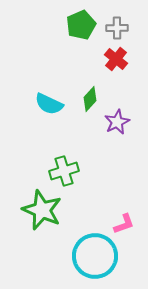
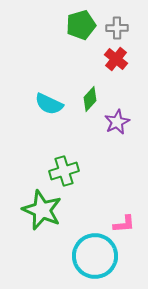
green pentagon: rotated 8 degrees clockwise
pink L-shape: rotated 15 degrees clockwise
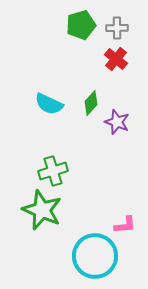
green diamond: moved 1 px right, 4 px down
purple star: rotated 25 degrees counterclockwise
green cross: moved 11 px left
pink L-shape: moved 1 px right, 1 px down
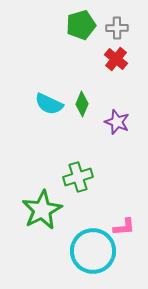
green diamond: moved 9 px left, 1 px down; rotated 20 degrees counterclockwise
green cross: moved 25 px right, 6 px down
green star: rotated 21 degrees clockwise
pink L-shape: moved 1 px left, 2 px down
cyan circle: moved 2 px left, 5 px up
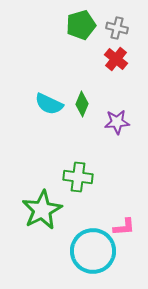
gray cross: rotated 15 degrees clockwise
purple star: rotated 25 degrees counterclockwise
green cross: rotated 24 degrees clockwise
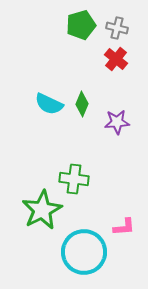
green cross: moved 4 px left, 2 px down
cyan circle: moved 9 px left, 1 px down
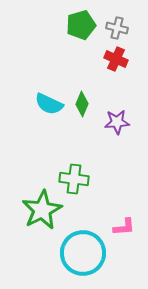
red cross: rotated 15 degrees counterclockwise
cyan circle: moved 1 px left, 1 px down
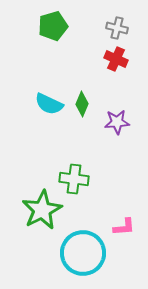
green pentagon: moved 28 px left, 1 px down
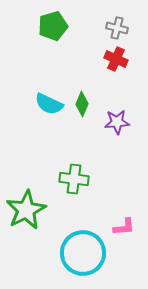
green star: moved 16 px left
